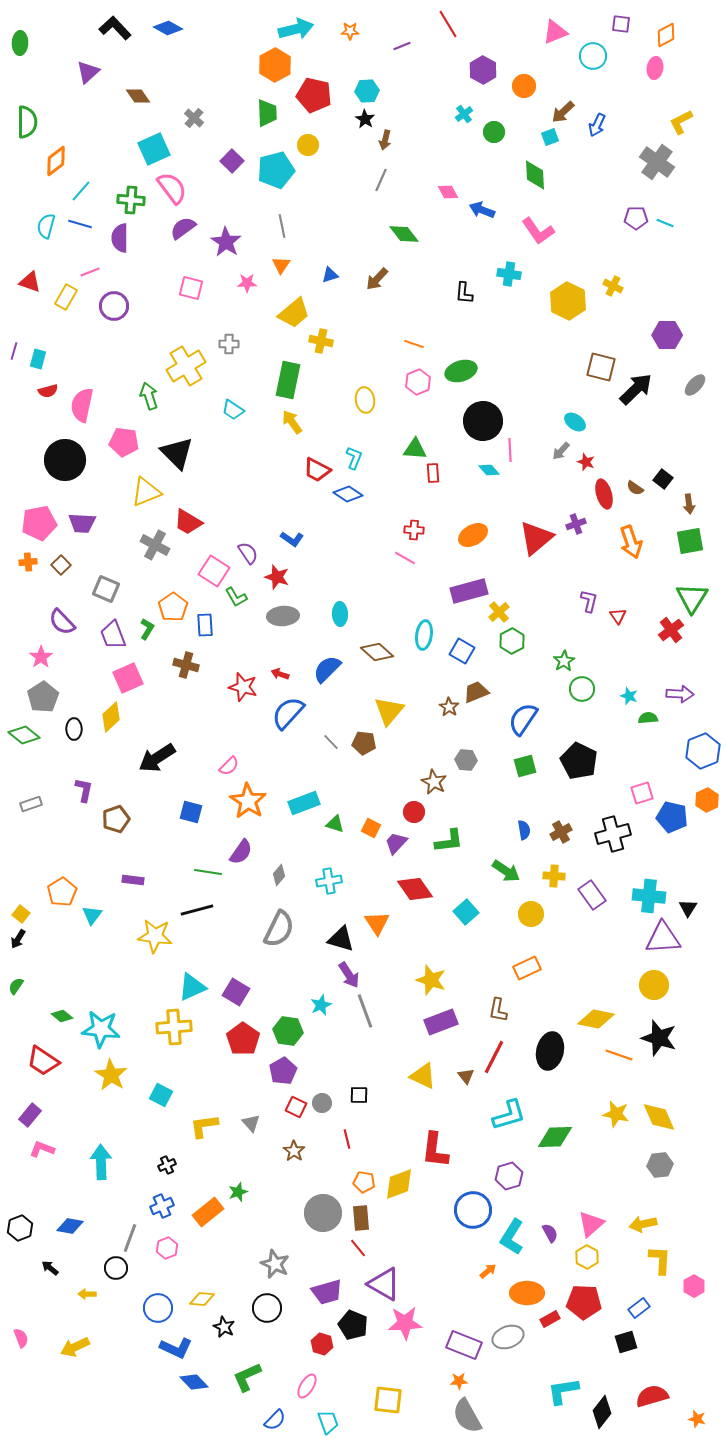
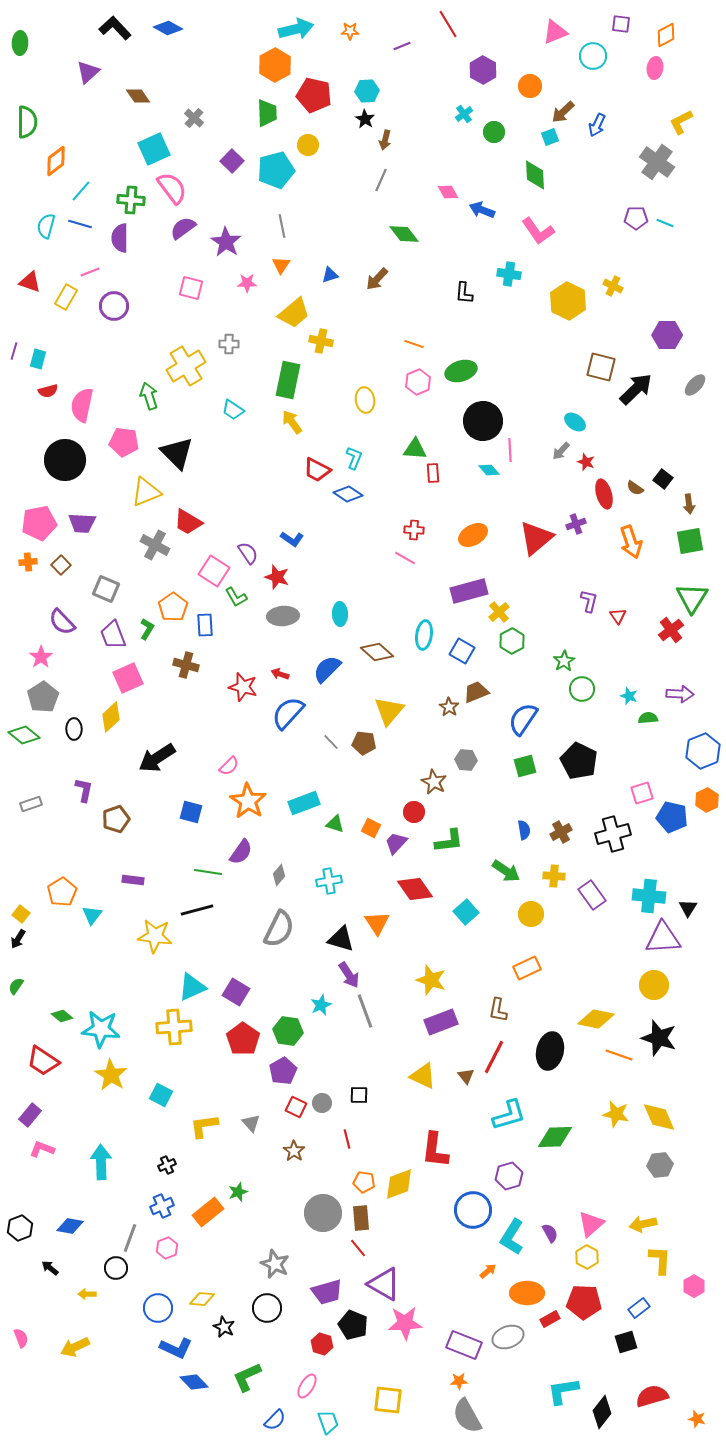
orange circle at (524, 86): moved 6 px right
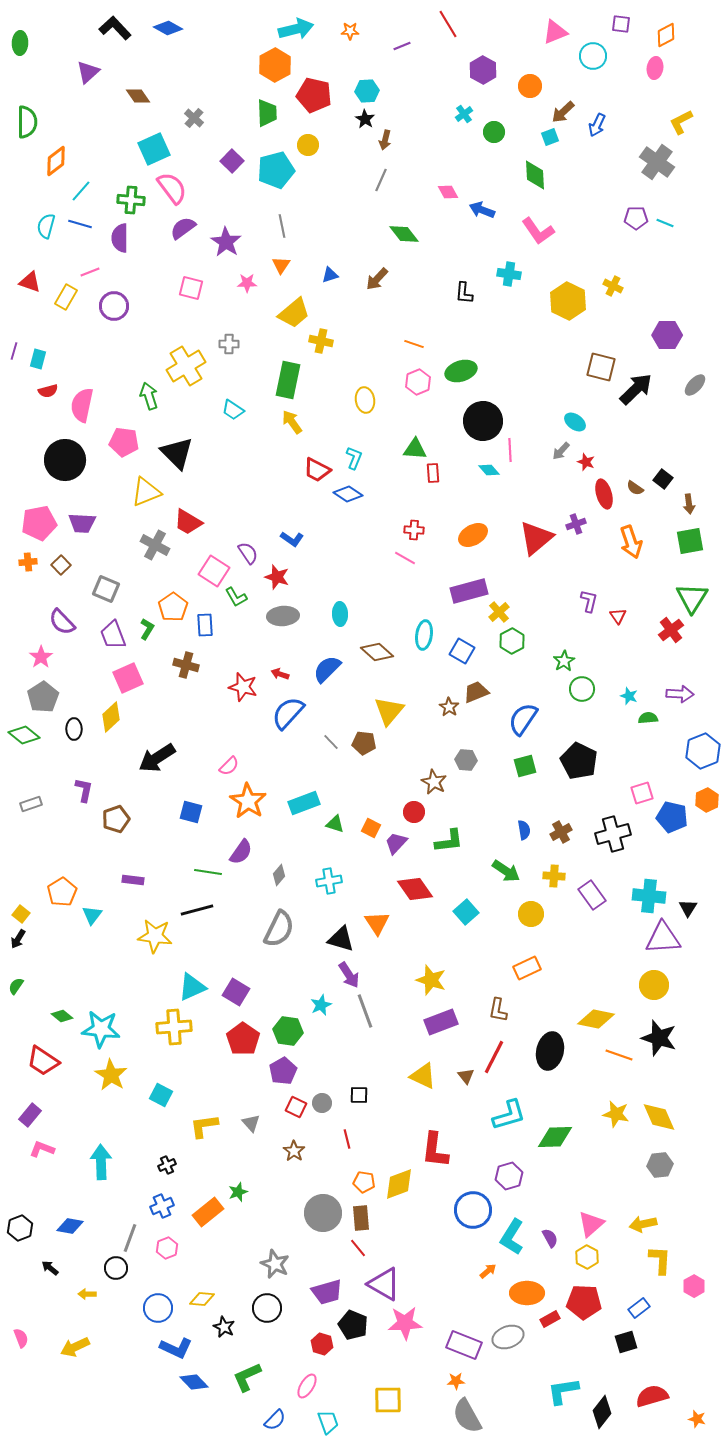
purple semicircle at (550, 1233): moved 5 px down
orange star at (459, 1381): moved 3 px left
yellow square at (388, 1400): rotated 8 degrees counterclockwise
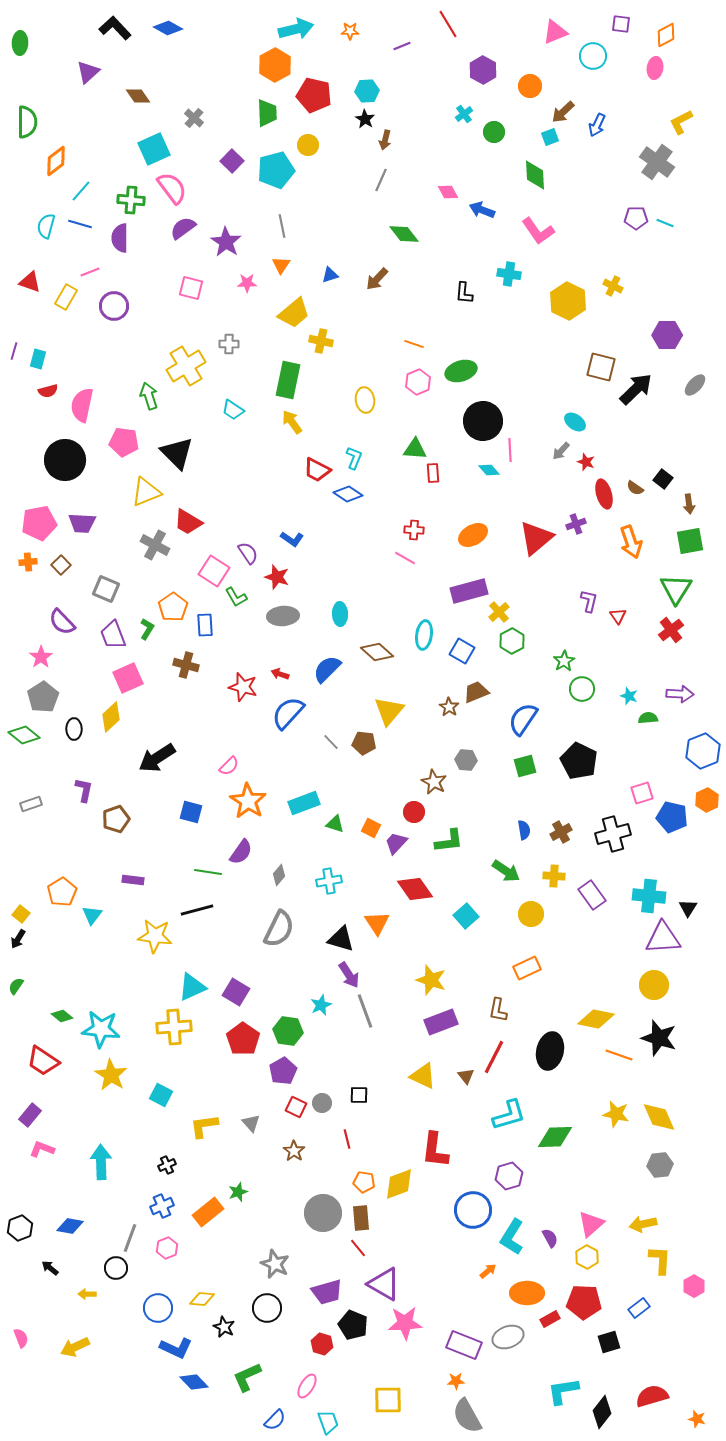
green triangle at (692, 598): moved 16 px left, 9 px up
cyan square at (466, 912): moved 4 px down
black square at (626, 1342): moved 17 px left
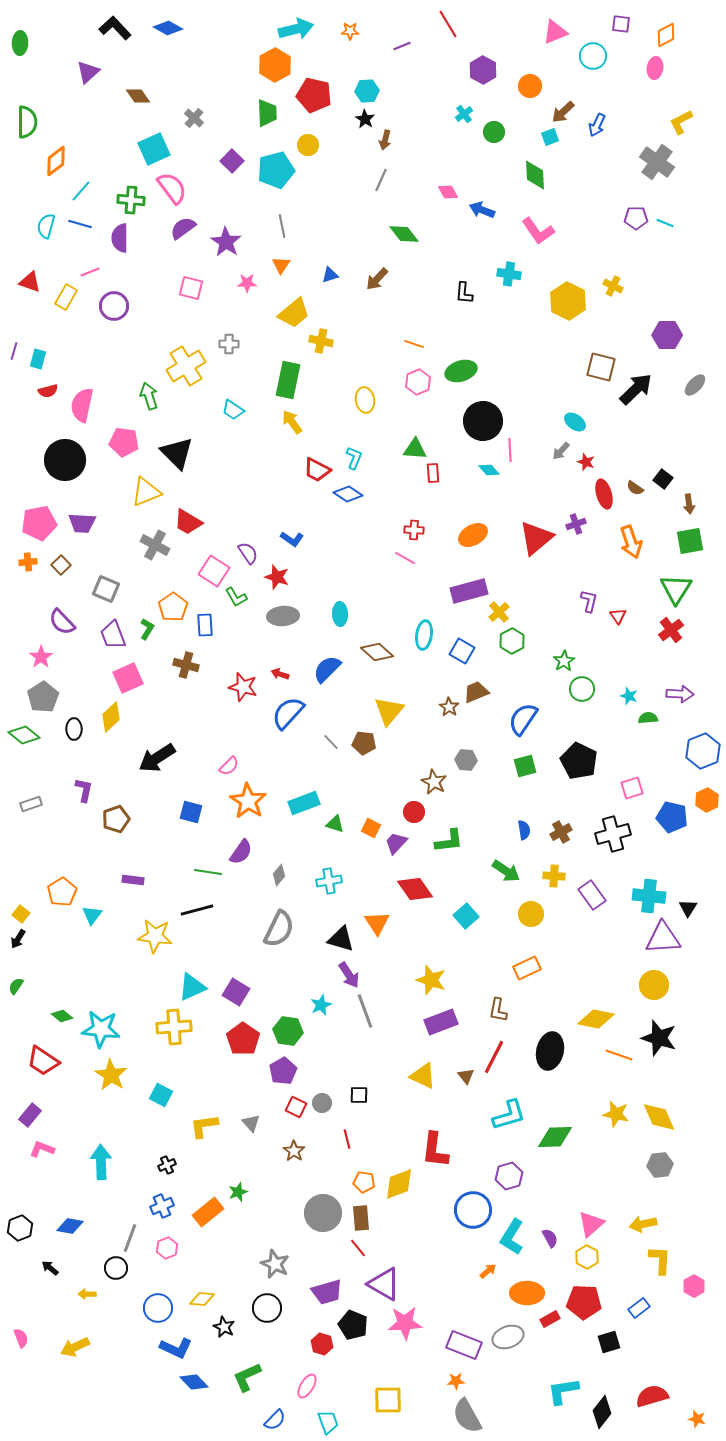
pink square at (642, 793): moved 10 px left, 5 px up
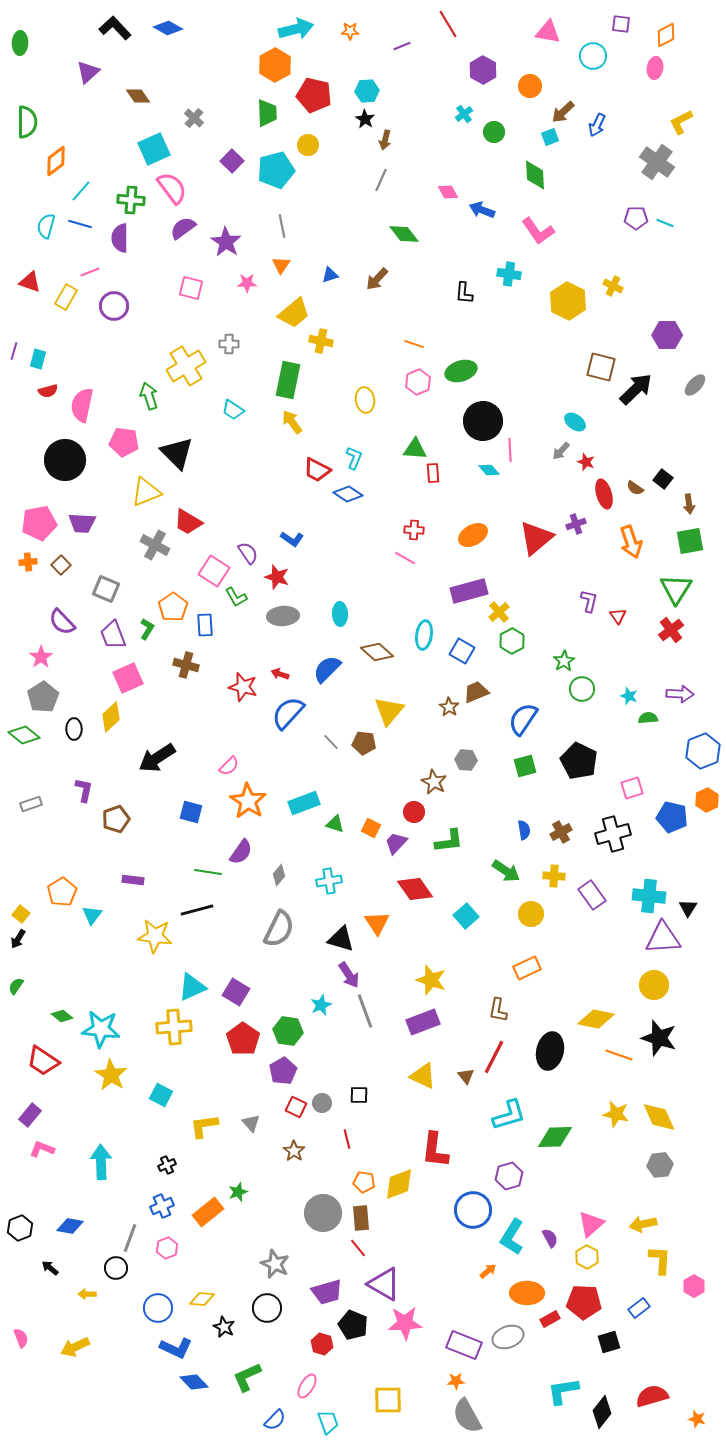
pink triangle at (555, 32): moved 7 px left; rotated 32 degrees clockwise
purple rectangle at (441, 1022): moved 18 px left
